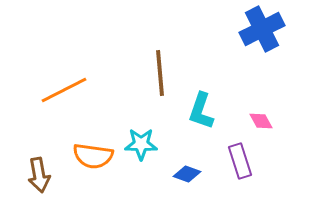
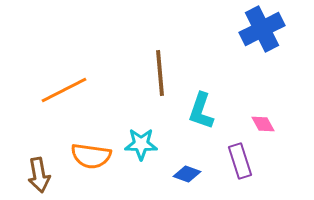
pink diamond: moved 2 px right, 3 px down
orange semicircle: moved 2 px left
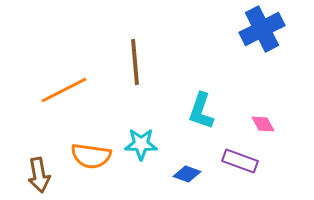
brown line: moved 25 px left, 11 px up
purple rectangle: rotated 52 degrees counterclockwise
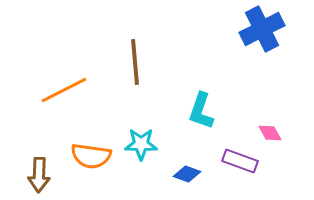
pink diamond: moved 7 px right, 9 px down
brown arrow: rotated 12 degrees clockwise
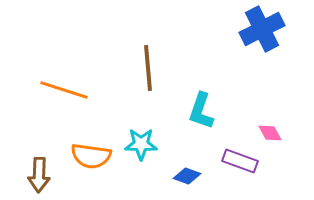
brown line: moved 13 px right, 6 px down
orange line: rotated 45 degrees clockwise
blue diamond: moved 2 px down
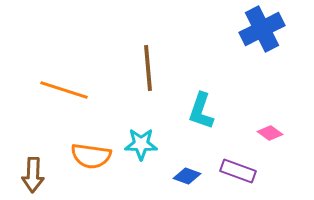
pink diamond: rotated 25 degrees counterclockwise
purple rectangle: moved 2 px left, 10 px down
brown arrow: moved 6 px left
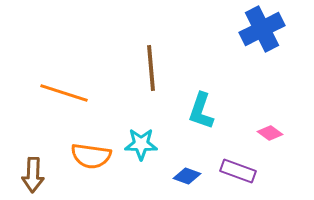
brown line: moved 3 px right
orange line: moved 3 px down
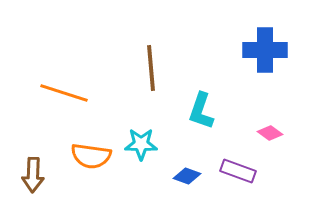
blue cross: moved 3 px right, 21 px down; rotated 27 degrees clockwise
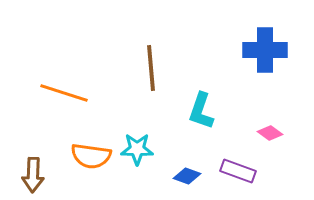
cyan star: moved 4 px left, 5 px down
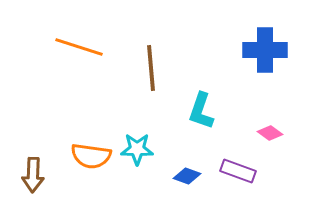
orange line: moved 15 px right, 46 px up
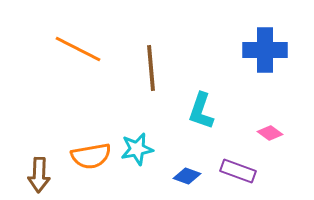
orange line: moved 1 px left, 2 px down; rotated 9 degrees clockwise
cyan star: rotated 12 degrees counterclockwise
orange semicircle: rotated 18 degrees counterclockwise
brown arrow: moved 6 px right
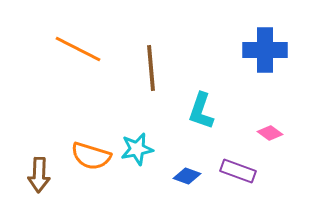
orange semicircle: rotated 27 degrees clockwise
